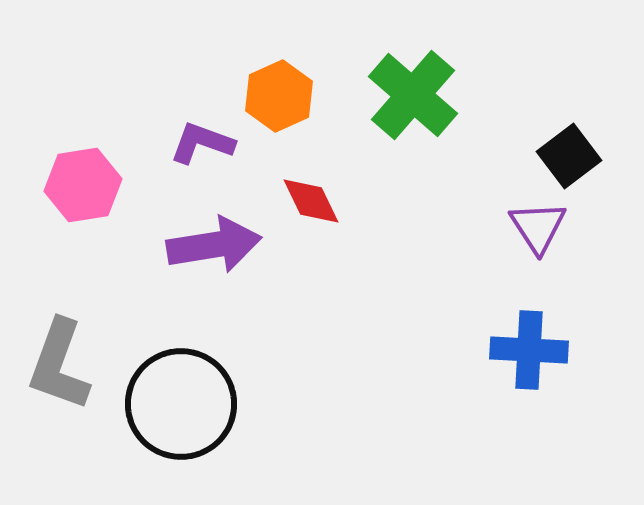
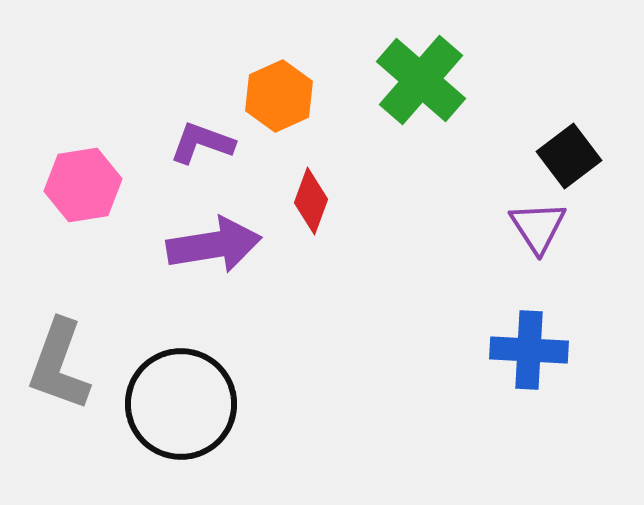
green cross: moved 8 px right, 15 px up
red diamond: rotated 46 degrees clockwise
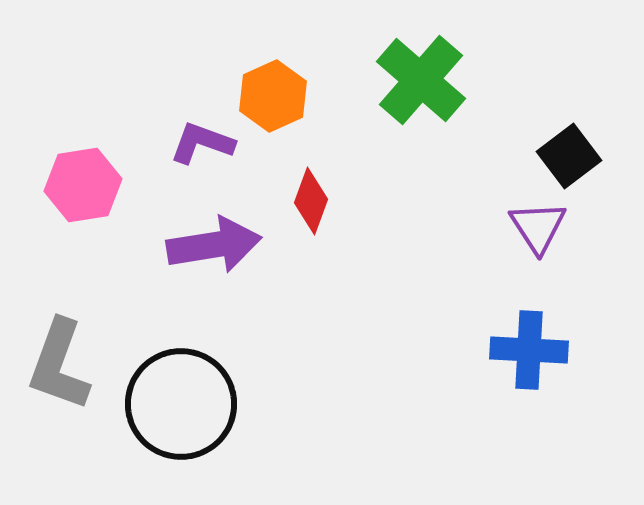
orange hexagon: moved 6 px left
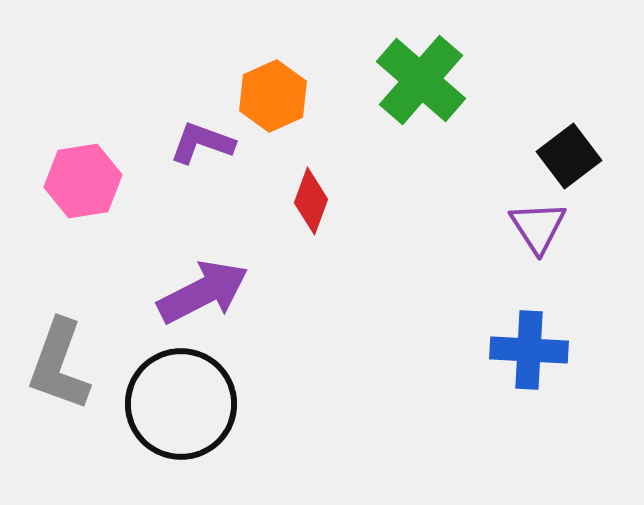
pink hexagon: moved 4 px up
purple arrow: moved 11 px left, 47 px down; rotated 18 degrees counterclockwise
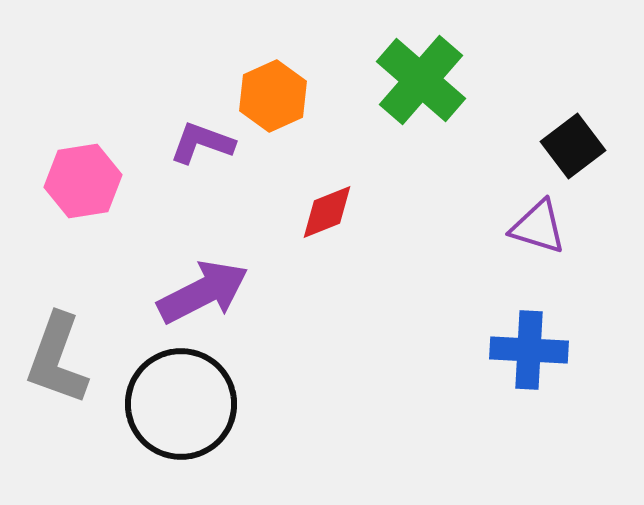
black square: moved 4 px right, 10 px up
red diamond: moved 16 px right, 11 px down; rotated 48 degrees clockwise
purple triangle: rotated 40 degrees counterclockwise
gray L-shape: moved 2 px left, 6 px up
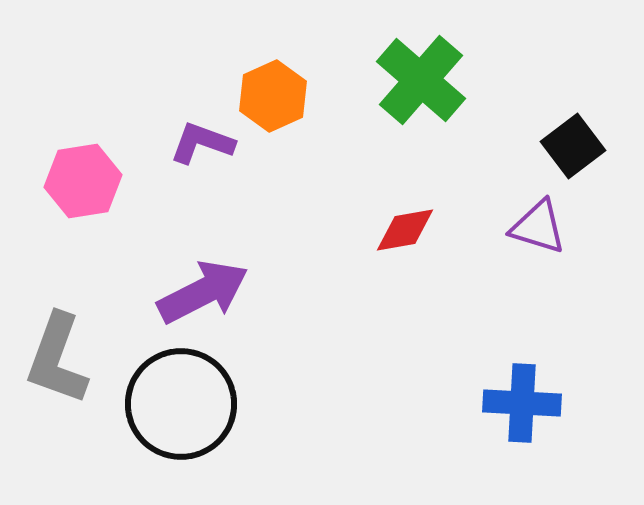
red diamond: moved 78 px right, 18 px down; rotated 12 degrees clockwise
blue cross: moved 7 px left, 53 px down
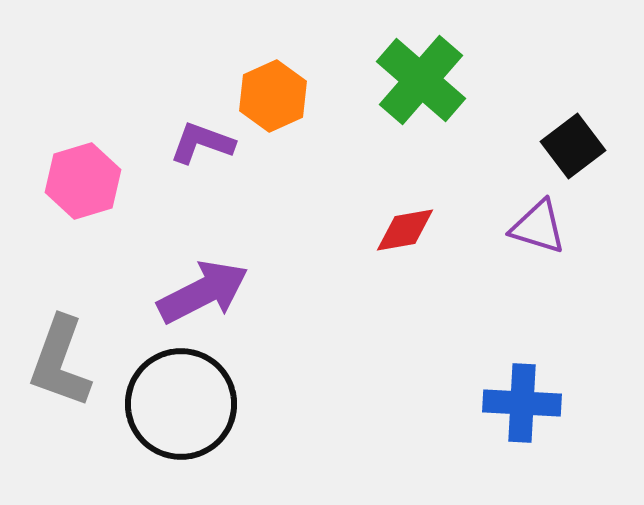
pink hexagon: rotated 8 degrees counterclockwise
gray L-shape: moved 3 px right, 3 px down
